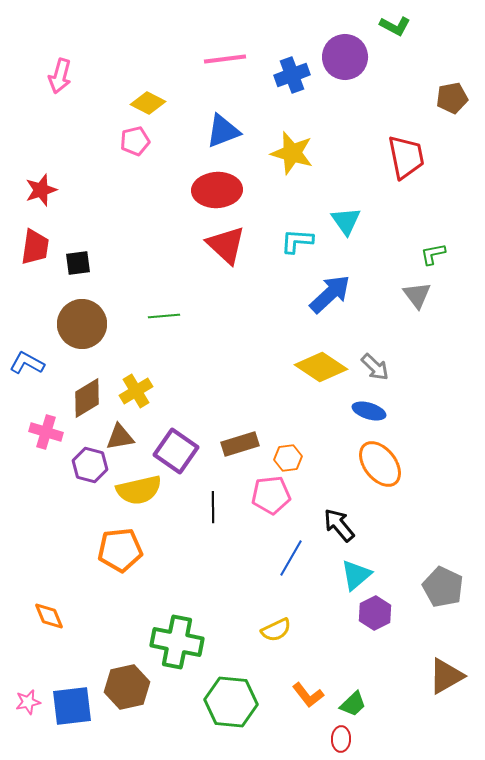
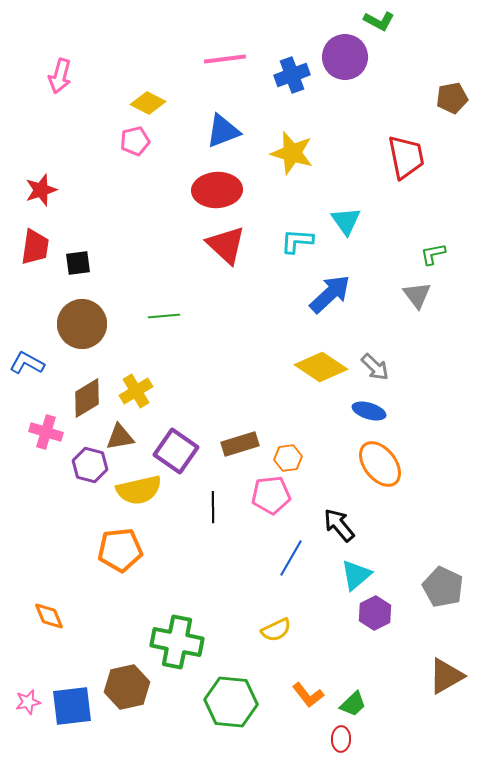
green L-shape at (395, 26): moved 16 px left, 5 px up
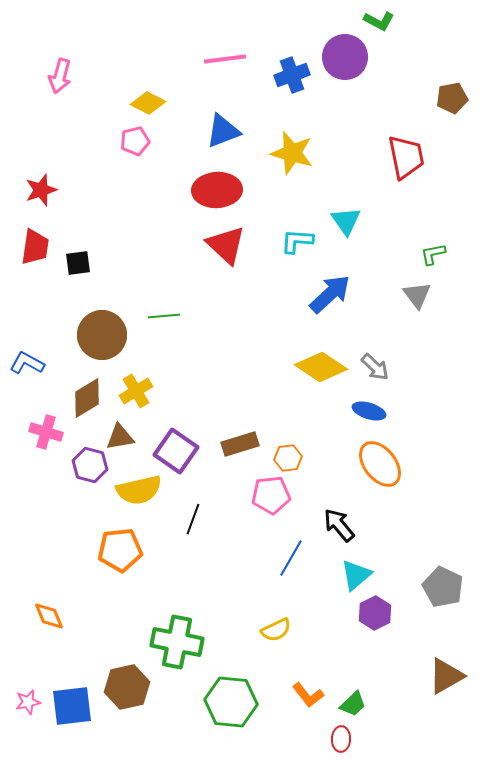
brown circle at (82, 324): moved 20 px right, 11 px down
black line at (213, 507): moved 20 px left, 12 px down; rotated 20 degrees clockwise
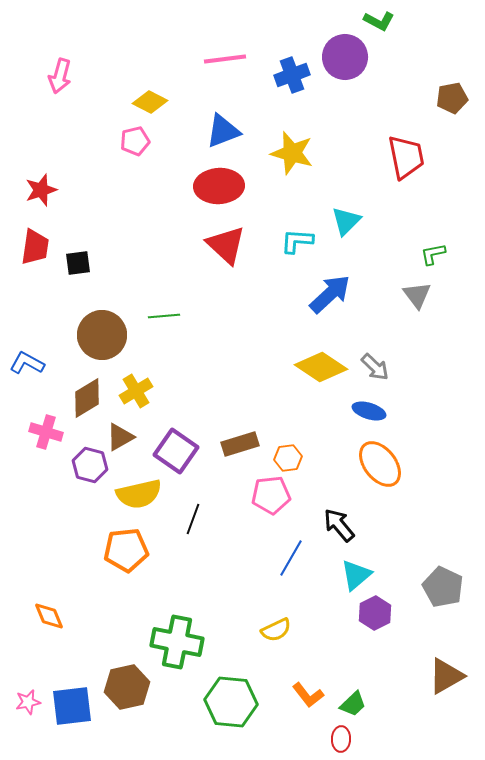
yellow diamond at (148, 103): moved 2 px right, 1 px up
red ellipse at (217, 190): moved 2 px right, 4 px up
cyan triangle at (346, 221): rotated 20 degrees clockwise
brown triangle at (120, 437): rotated 20 degrees counterclockwise
yellow semicircle at (139, 490): moved 4 px down
orange pentagon at (120, 550): moved 6 px right
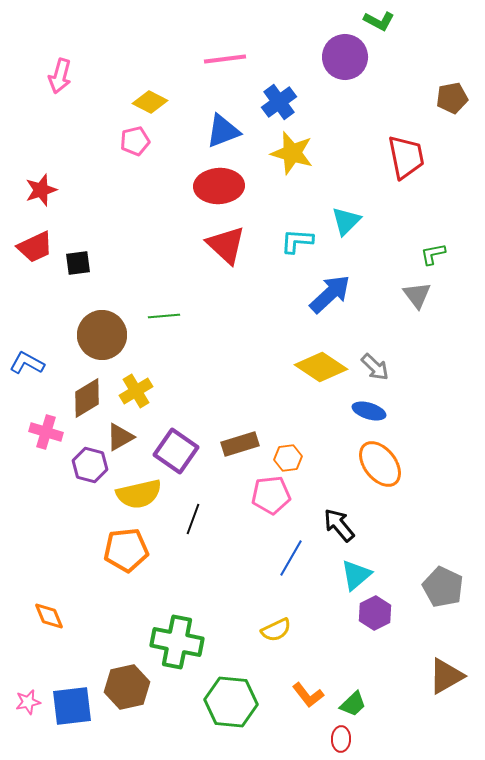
blue cross at (292, 75): moved 13 px left, 27 px down; rotated 16 degrees counterclockwise
red trapezoid at (35, 247): rotated 57 degrees clockwise
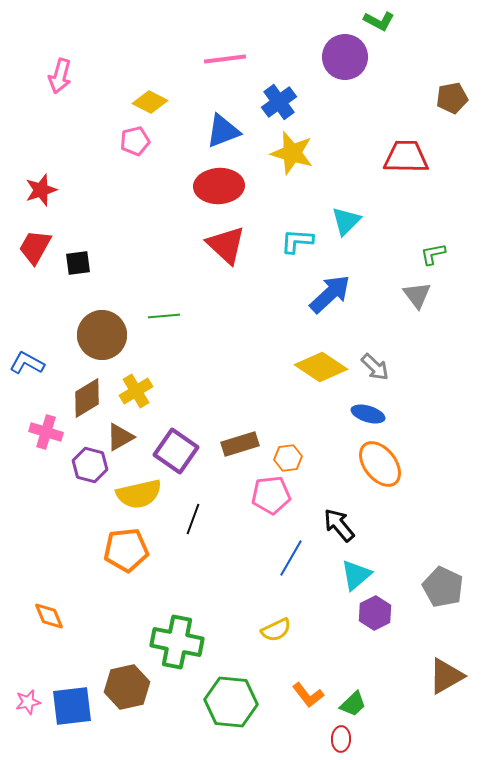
red trapezoid at (406, 157): rotated 78 degrees counterclockwise
red trapezoid at (35, 247): rotated 144 degrees clockwise
blue ellipse at (369, 411): moved 1 px left, 3 px down
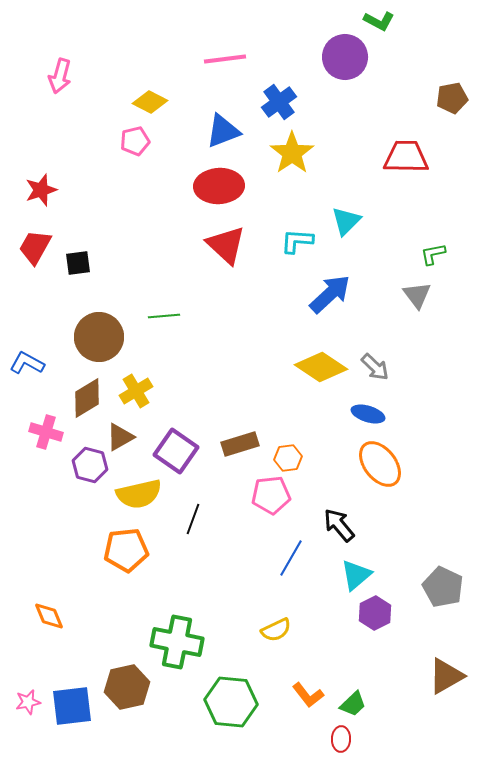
yellow star at (292, 153): rotated 21 degrees clockwise
brown circle at (102, 335): moved 3 px left, 2 px down
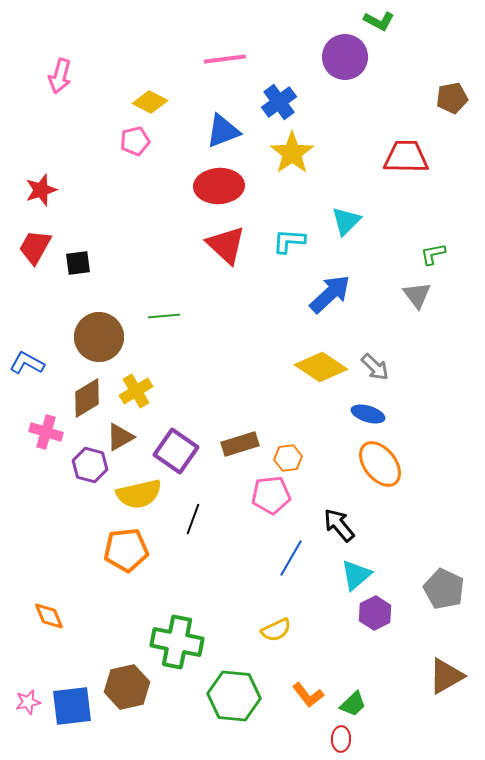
cyan L-shape at (297, 241): moved 8 px left
gray pentagon at (443, 587): moved 1 px right, 2 px down
green hexagon at (231, 702): moved 3 px right, 6 px up
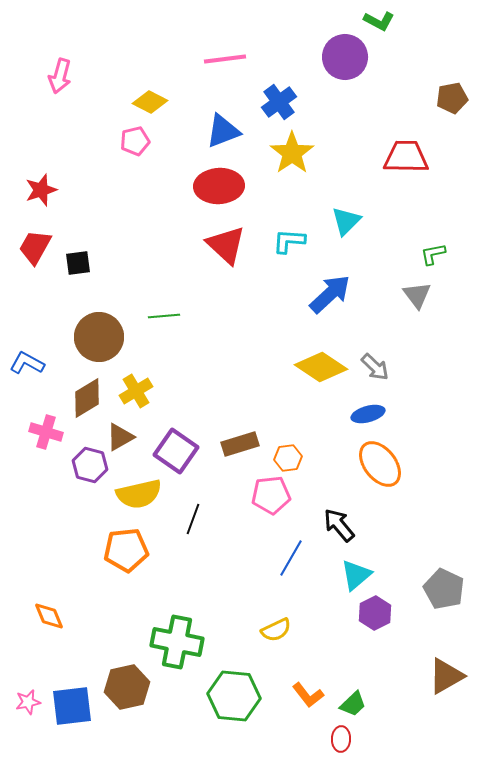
blue ellipse at (368, 414): rotated 32 degrees counterclockwise
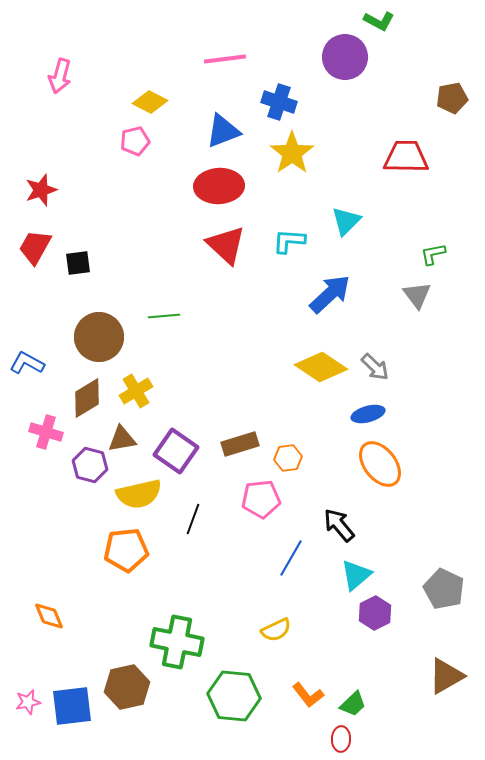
blue cross at (279, 102): rotated 36 degrees counterclockwise
brown triangle at (120, 437): moved 2 px right, 2 px down; rotated 20 degrees clockwise
pink pentagon at (271, 495): moved 10 px left, 4 px down
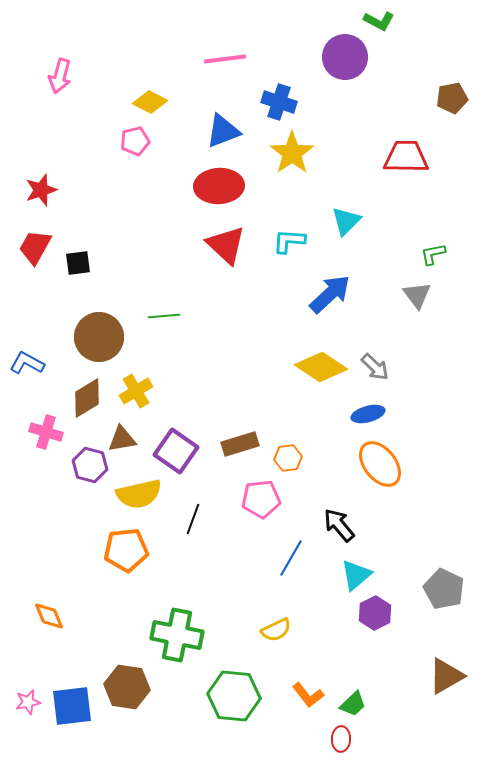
green cross at (177, 642): moved 7 px up
brown hexagon at (127, 687): rotated 21 degrees clockwise
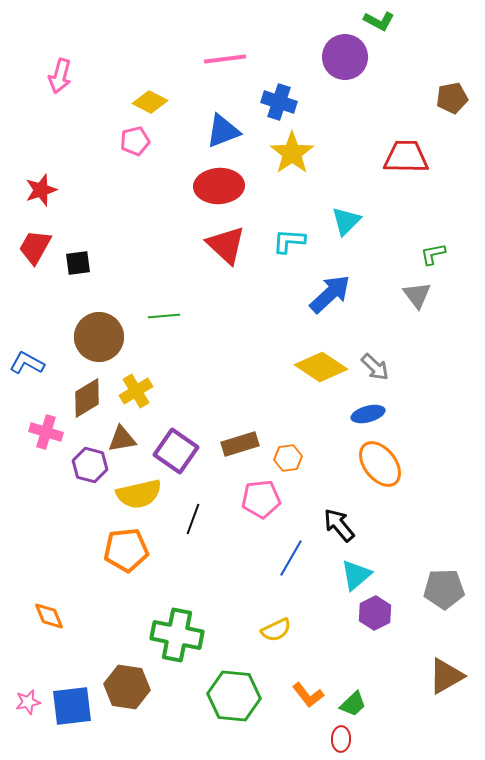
gray pentagon at (444, 589): rotated 27 degrees counterclockwise
